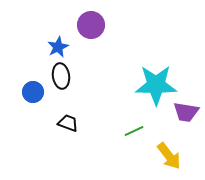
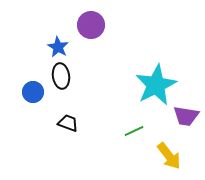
blue star: rotated 15 degrees counterclockwise
cyan star: rotated 27 degrees counterclockwise
purple trapezoid: moved 4 px down
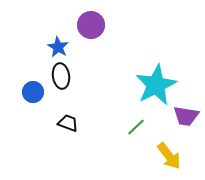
green line: moved 2 px right, 4 px up; rotated 18 degrees counterclockwise
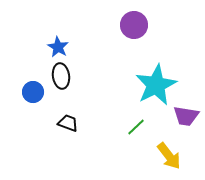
purple circle: moved 43 px right
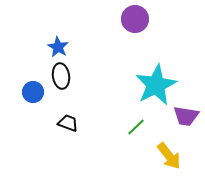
purple circle: moved 1 px right, 6 px up
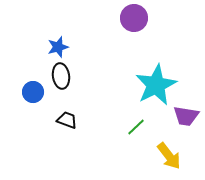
purple circle: moved 1 px left, 1 px up
blue star: rotated 25 degrees clockwise
black trapezoid: moved 1 px left, 3 px up
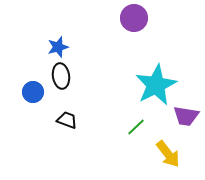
yellow arrow: moved 1 px left, 2 px up
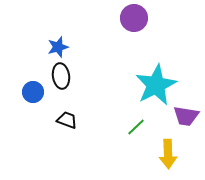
yellow arrow: rotated 36 degrees clockwise
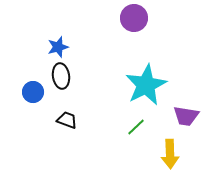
cyan star: moved 10 px left
yellow arrow: moved 2 px right
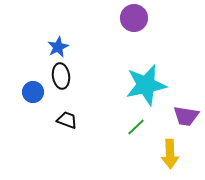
blue star: rotated 10 degrees counterclockwise
cyan star: rotated 15 degrees clockwise
